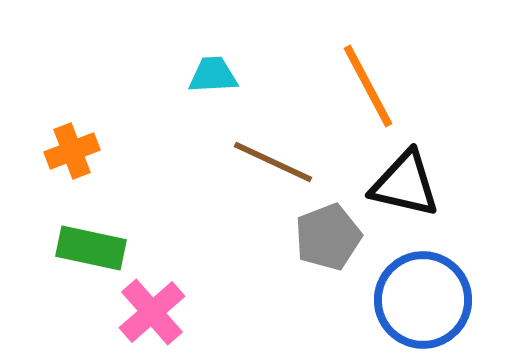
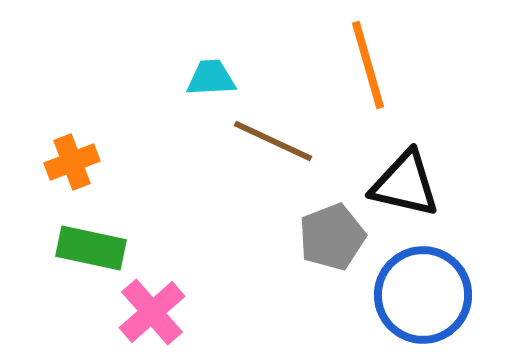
cyan trapezoid: moved 2 px left, 3 px down
orange line: moved 21 px up; rotated 12 degrees clockwise
orange cross: moved 11 px down
brown line: moved 21 px up
gray pentagon: moved 4 px right
blue circle: moved 5 px up
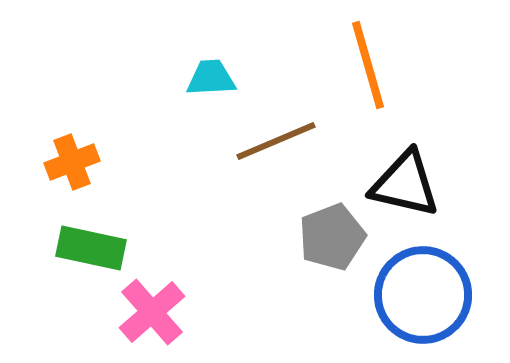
brown line: moved 3 px right; rotated 48 degrees counterclockwise
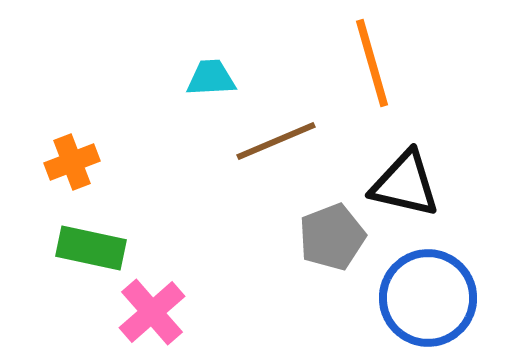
orange line: moved 4 px right, 2 px up
blue circle: moved 5 px right, 3 px down
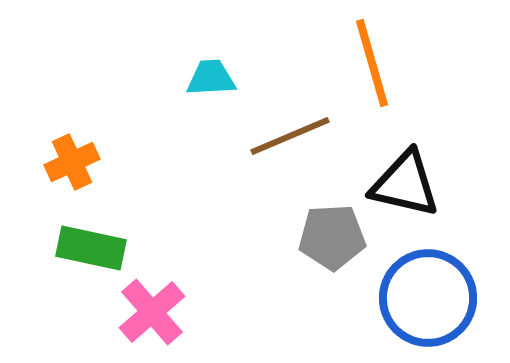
brown line: moved 14 px right, 5 px up
orange cross: rotated 4 degrees counterclockwise
gray pentagon: rotated 18 degrees clockwise
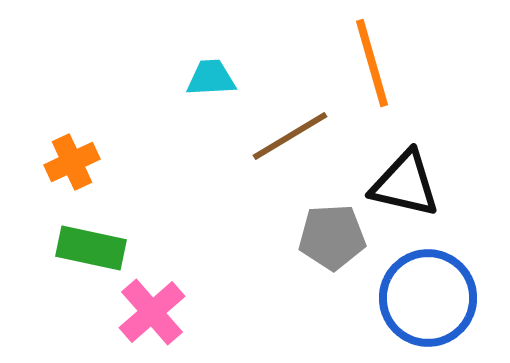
brown line: rotated 8 degrees counterclockwise
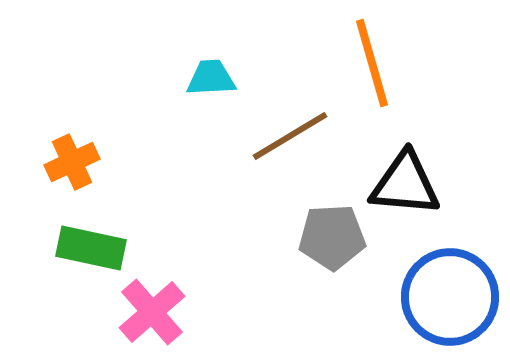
black triangle: rotated 8 degrees counterclockwise
blue circle: moved 22 px right, 1 px up
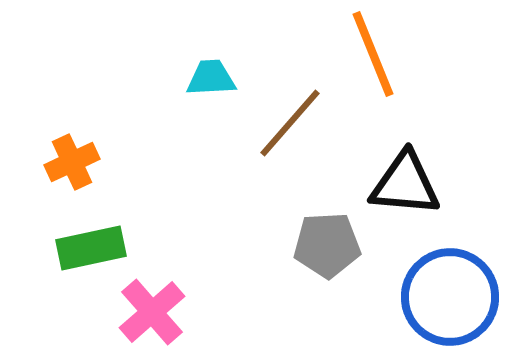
orange line: moved 1 px right, 9 px up; rotated 6 degrees counterclockwise
brown line: moved 13 px up; rotated 18 degrees counterclockwise
gray pentagon: moved 5 px left, 8 px down
green rectangle: rotated 24 degrees counterclockwise
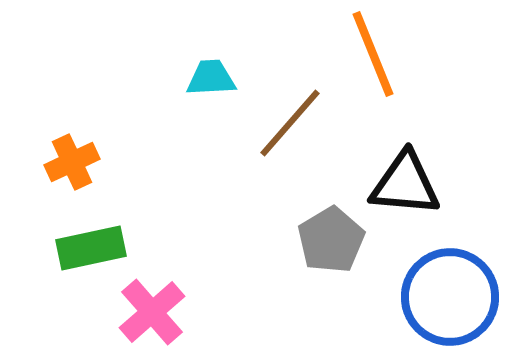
gray pentagon: moved 4 px right, 5 px up; rotated 28 degrees counterclockwise
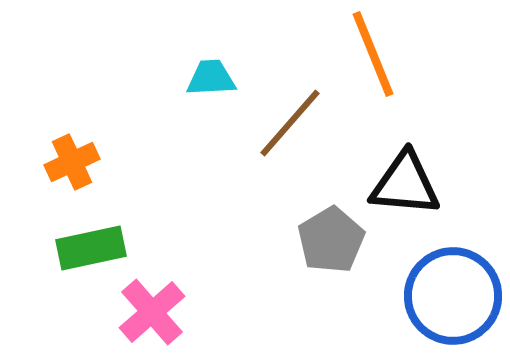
blue circle: moved 3 px right, 1 px up
